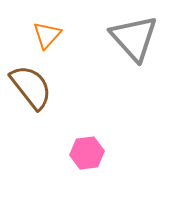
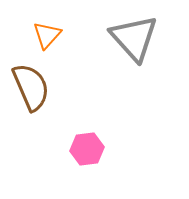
brown semicircle: rotated 15 degrees clockwise
pink hexagon: moved 4 px up
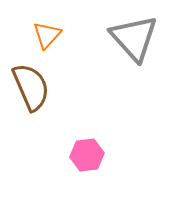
pink hexagon: moved 6 px down
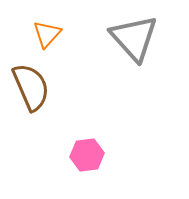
orange triangle: moved 1 px up
